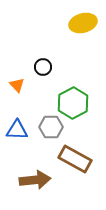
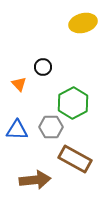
orange triangle: moved 2 px right, 1 px up
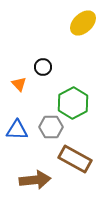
yellow ellipse: rotated 28 degrees counterclockwise
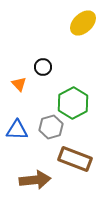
gray hexagon: rotated 15 degrees counterclockwise
brown rectangle: rotated 8 degrees counterclockwise
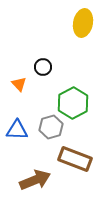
yellow ellipse: rotated 36 degrees counterclockwise
brown arrow: rotated 16 degrees counterclockwise
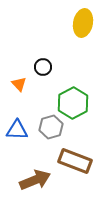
brown rectangle: moved 2 px down
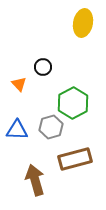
brown rectangle: moved 2 px up; rotated 36 degrees counterclockwise
brown arrow: rotated 84 degrees counterclockwise
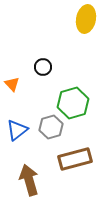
yellow ellipse: moved 3 px right, 4 px up
orange triangle: moved 7 px left
green hexagon: rotated 12 degrees clockwise
blue triangle: rotated 40 degrees counterclockwise
brown arrow: moved 6 px left
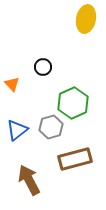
green hexagon: rotated 8 degrees counterclockwise
brown arrow: rotated 12 degrees counterclockwise
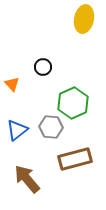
yellow ellipse: moved 2 px left
gray hexagon: rotated 20 degrees clockwise
brown arrow: moved 2 px left, 1 px up; rotated 12 degrees counterclockwise
